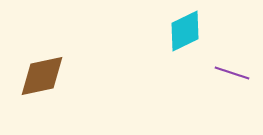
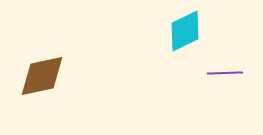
purple line: moved 7 px left; rotated 20 degrees counterclockwise
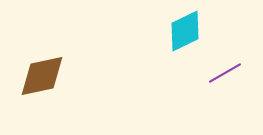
purple line: rotated 28 degrees counterclockwise
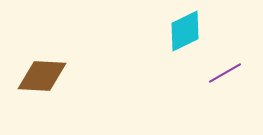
brown diamond: rotated 15 degrees clockwise
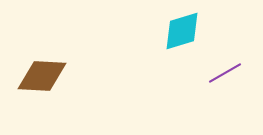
cyan diamond: moved 3 px left; rotated 9 degrees clockwise
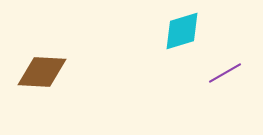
brown diamond: moved 4 px up
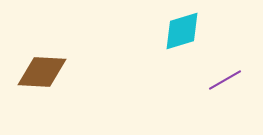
purple line: moved 7 px down
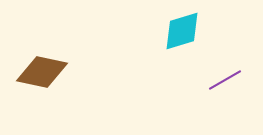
brown diamond: rotated 9 degrees clockwise
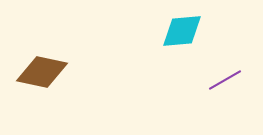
cyan diamond: rotated 12 degrees clockwise
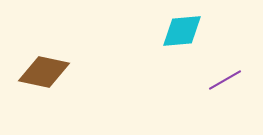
brown diamond: moved 2 px right
